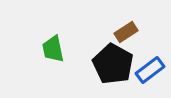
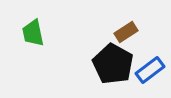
green trapezoid: moved 20 px left, 16 px up
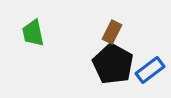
brown rectangle: moved 14 px left; rotated 30 degrees counterclockwise
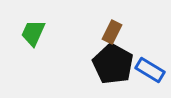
green trapezoid: rotated 36 degrees clockwise
blue rectangle: rotated 68 degrees clockwise
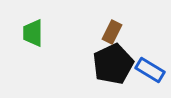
green trapezoid: rotated 24 degrees counterclockwise
black pentagon: rotated 18 degrees clockwise
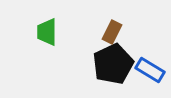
green trapezoid: moved 14 px right, 1 px up
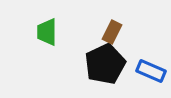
black pentagon: moved 8 px left
blue rectangle: moved 1 px right, 1 px down; rotated 8 degrees counterclockwise
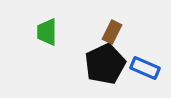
blue rectangle: moved 6 px left, 3 px up
